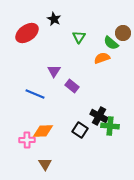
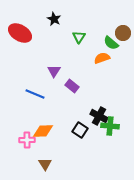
red ellipse: moved 7 px left; rotated 65 degrees clockwise
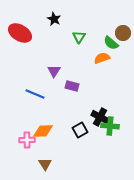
purple rectangle: rotated 24 degrees counterclockwise
black cross: moved 1 px right, 1 px down
black square: rotated 28 degrees clockwise
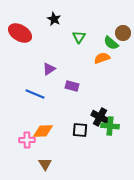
purple triangle: moved 5 px left, 2 px up; rotated 24 degrees clockwise
black square: rotated 35 degrees clockwise
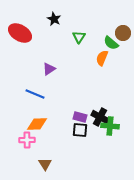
orange semicircle: rotated 49 degrees counterclockwise
purple rectangle: moved 8 px right, 31 px down
orange diamond: moved 6 px left, 7 px up
